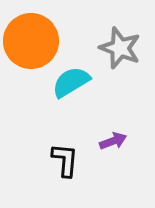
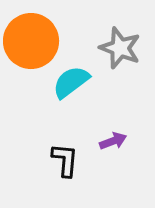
cyan semicircle: rotated 6 degrees counterclockwise
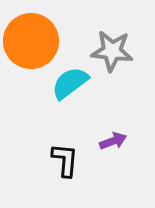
gray star: moved 8 px left, 3 px down; rotated 15 degrees counterclockwise
cyan semicircle: moved 1 px left, 1 px down
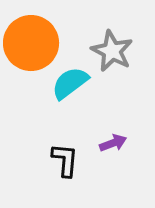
orange circle: moved 2 px down
gray star: rotated 21 degrees clockwise
purple arrow: moved 2 px down
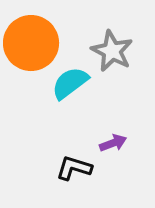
black L-shape: moved 9 px right, 8 px down; rotated 78 degrees counterclockwise
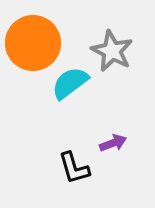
orange circle: moved 2 px right
black L-shape: rotated 123 degrees counterclockwise
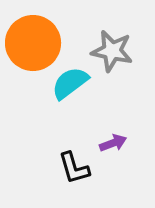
gray star: rotated 15 degrees counterclockwise
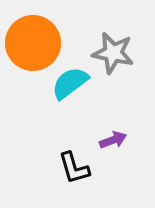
gray star: moved 1 px right, 2 px down
purple arrow: moved 3 px up
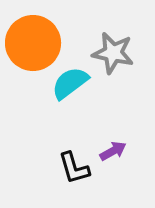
purple arrow: moved 11 px down; rotated 8 degrees counterclockwise
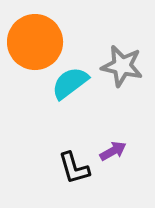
orange circle: moved 2 px right, 1 px up
gray star: moved 9 px right, 13 px down
